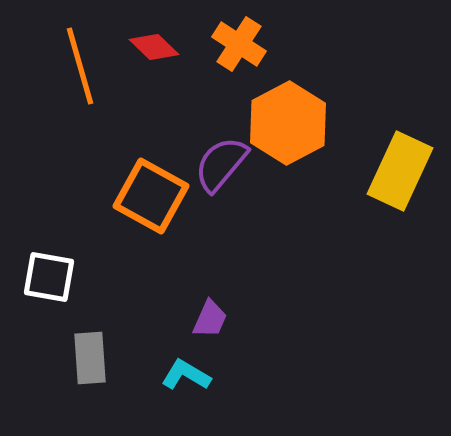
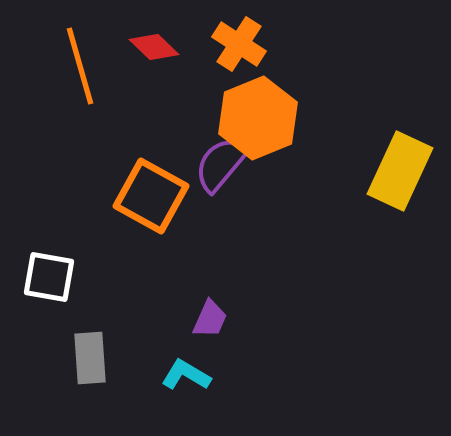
orange hexagon: moved 30 px left, 5 px up; rotated 6 degrees clockwise
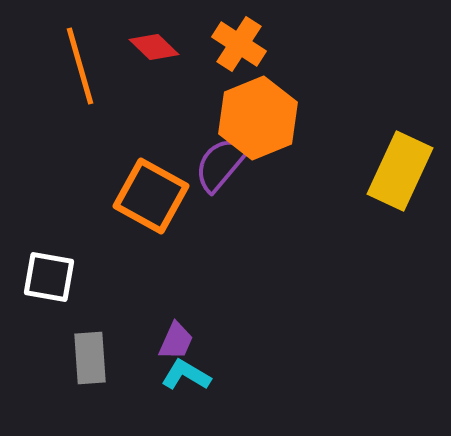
purple trapezoid: moved 34 px left, 22 px down
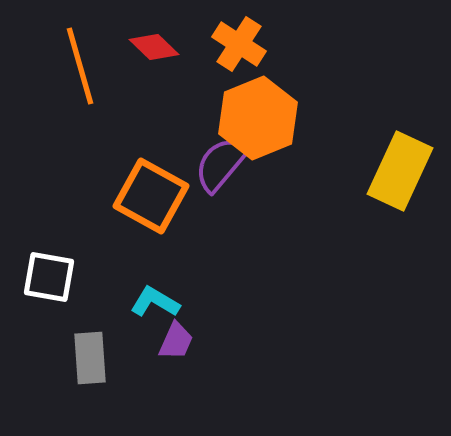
cyan L-shape: moved 31 px left, 73 px up
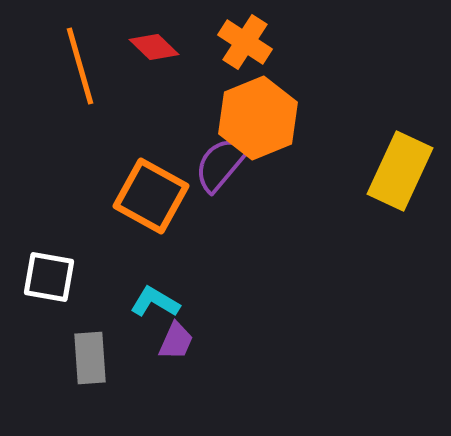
orange cross: moved 6 px right, 2 px up
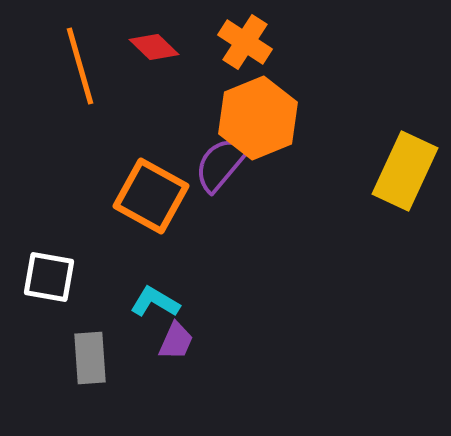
yellow rectangle: moved 5 px right
